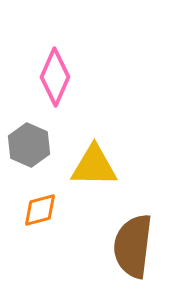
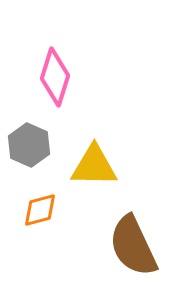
pink diamond: rotated 6 degrees counterclockwise
brown semicircle: rotated 32 degrees counterclockwise
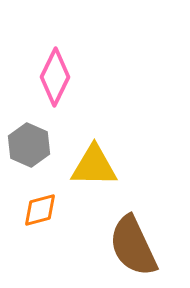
pink diamond: rotated 8 degrees clockwise
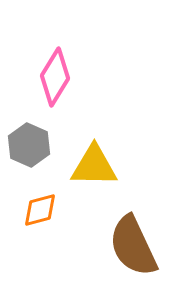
pink diamond: rotated 6 degrees clockwise
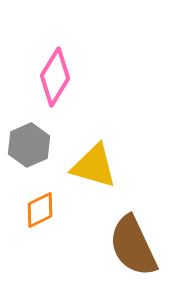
gray hexagon: rotated 12 degrees clockwise
yellow triangle: rotated 15 degrees clockwise
orange diamond: rotated 12 degrees counterclockwise
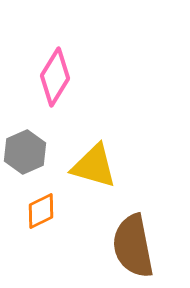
gray hexagon: moved 4 px left, 7 px down
orange diamond: moved 1 px right, 1 px down
brown semicircle: rotated 14 degrees clockwise
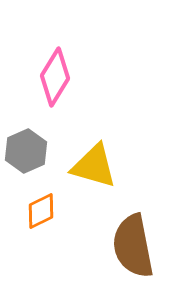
gray hexagon: moved 1 px right, 1 px up
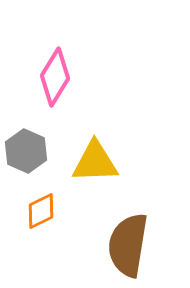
gray hexagon: rotated 12 degrees counterclockwise
yellow triangle: moved 1 px right, 4 px up; rotated 18 degrees counterclockwise
brown semicircle: moved 5 px left, 1 px up; rotated 20 degrees clockwise
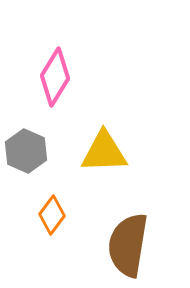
yellow triangle: moved 9 px right, 10 px up
orange diamond: moved 11 px right, 4 px down; rotated 27 degrees counterclockwise
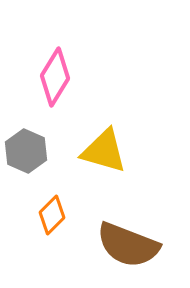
yellow triangle: moved 1 px up; rotated 18 degrees clockwise
orange diamond: rotated 9 degrees clockwise
brown semicircle: rotated 78 degrees counterclockwise
